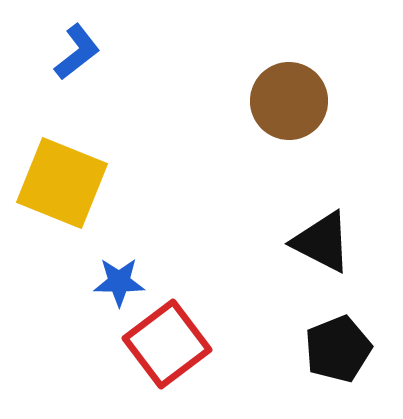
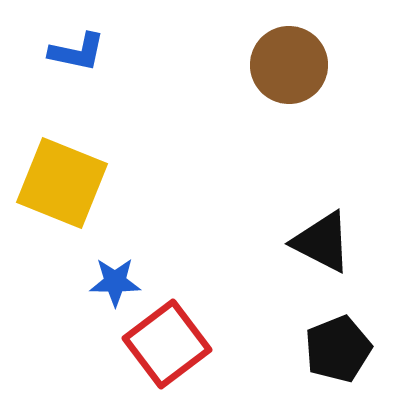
blue L-shape: rotated 50 degrees clockwise
brown circle: moved 36 px up
blue star: moved 4 px left
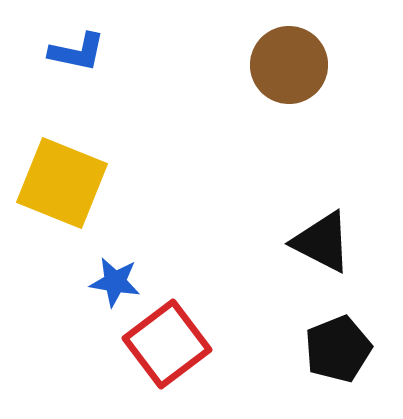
blue star: rotated 9 degrees clockwise
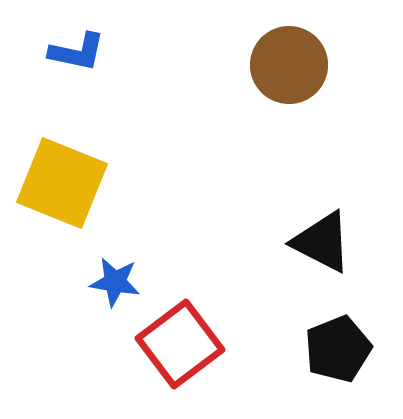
red square: moved 13 px right
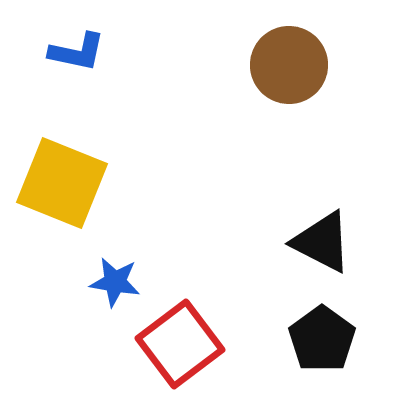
black pentagon: moved 16 px left, 10 px up; rotated 14 degrees counterclockwise
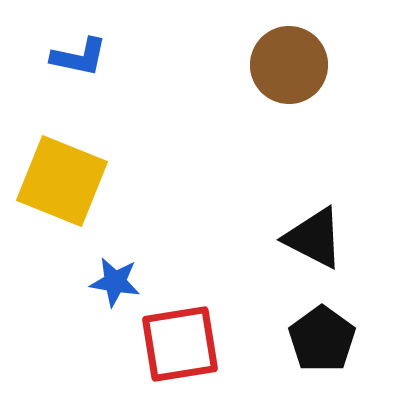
blue L-shape: moved 2 px right, 5 px down
yellow square: moved 2 px up
black triangle: moved 8 px left, 4 px up
red square: rotated 28 degrees clockwise
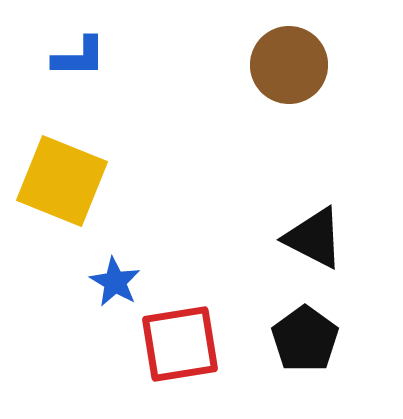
blue L-shape: rotated 12 degrees counterclockwise
blue star: rotated 21 degrees clockwise
black pentagon: moved 17 px left
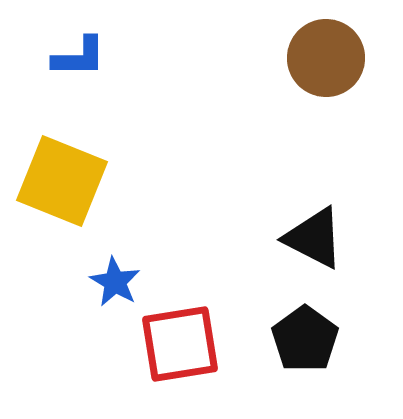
brown circle: moved 37 px right, 7 px up
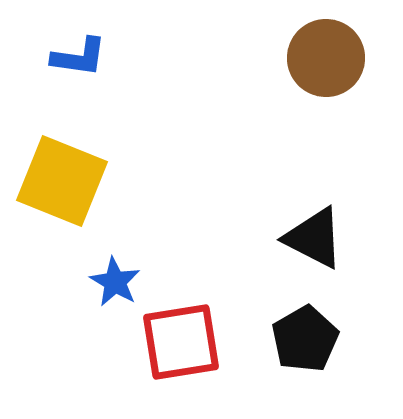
blue L-shape: rotated 8 degrees clockwise
black pentagon: rotated 6 degrees clockwise
red square: moved 1 px right, 2 px up
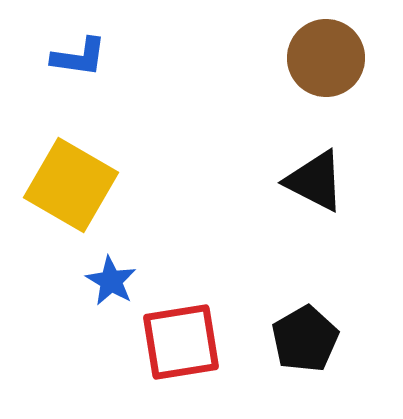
yellow square: moved 9 px right, 4 px down; rotated 8 degrees clockwise
black triangle: moved 1 px right, 57 px up
blue star: moved 4 px left, 1 px up
